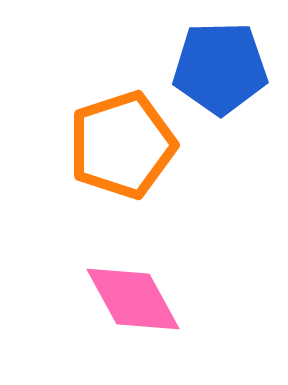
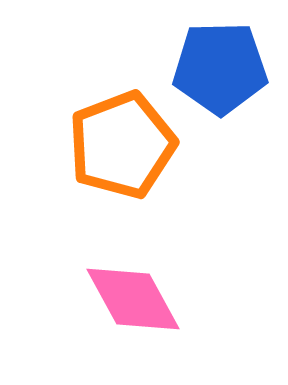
orange pentagon: rotated 3 degrees counterclockwise
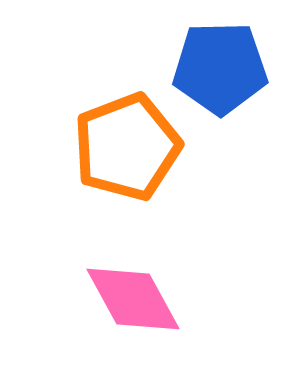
orange pentagon: moved 5 px right, 2 px down
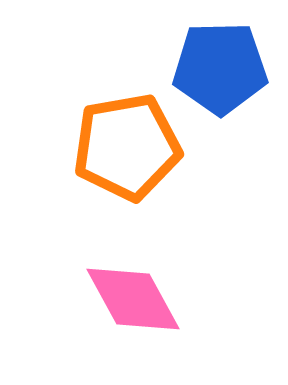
orange pentagon: rotated 11 degrees clockwise
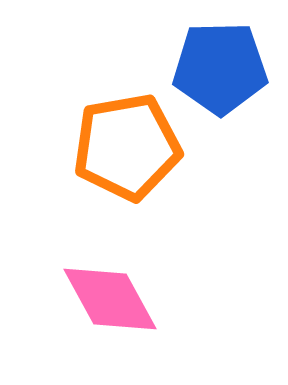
pink diamond: moved 23 px left
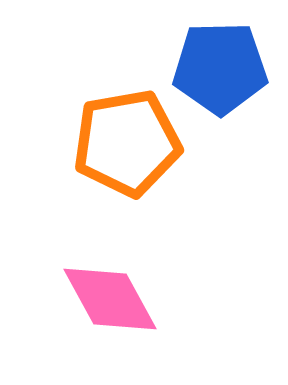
orange pentagon: moved 4 px up
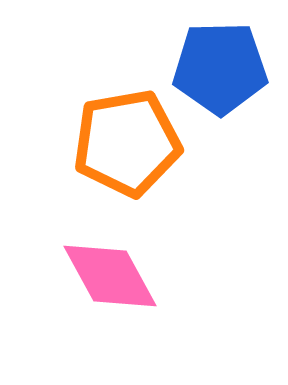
pink diamond: moved 23 px up
